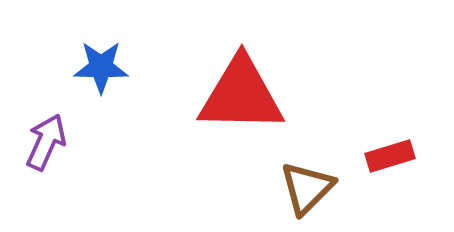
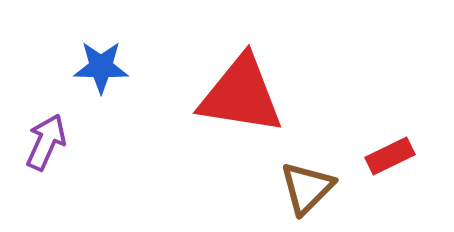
red triangle: rotated 8 degrees clockwise
red rectangle: rotated 9 degrees counterclockwise
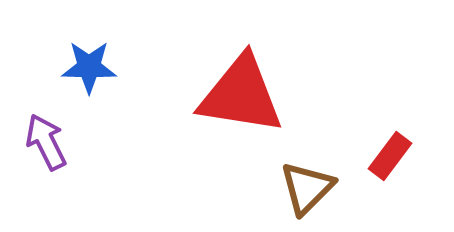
blue star: moved 12 px left
purple arrow: rotated 50 degrees counterclockwise
red rectangle: rotated 27 degrees counterclockwise
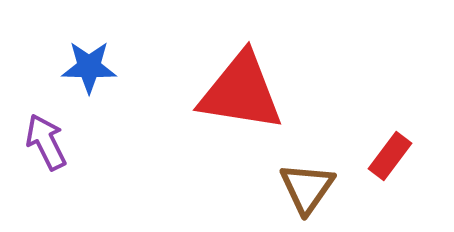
red triangle: moved 3 px up
brown triangle: rotated 10 degrees counterclockwise
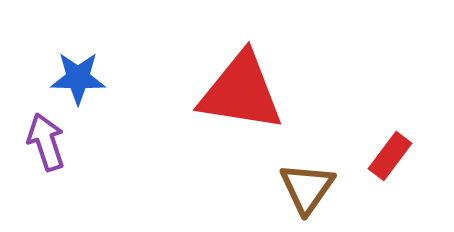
blue star: moved 11 px left, 11 px down
purple arrow: rotated 8 degrees clockwise
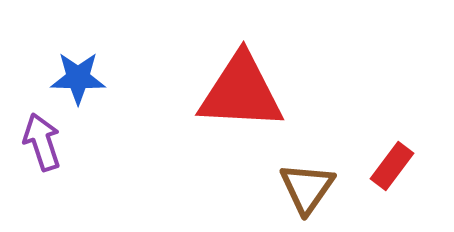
red triangle: rotated 6 degrees counterclockwise
purple arrow: moved 4 px left
red rectangle: moved 2 px right, 10 px down
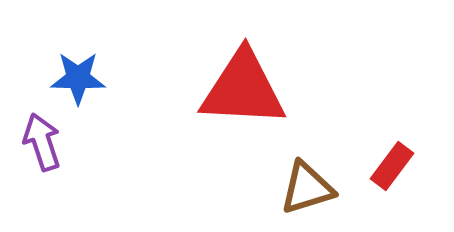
red triangle: moved 2 px right, 3 px up
brown triangle: rotated 38 degrees clockwise
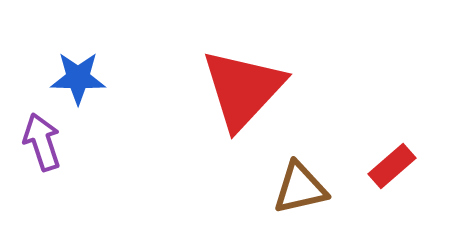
red triangle: rotated 50 degrees counterclockwise
red rectangle: rotated 12 degrees clockwise
brown triangle: moved 7 px left; rotated 4 degrees clockwise
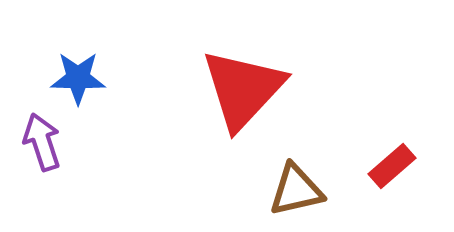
brown triangle: moved 4 px left, 2 px down
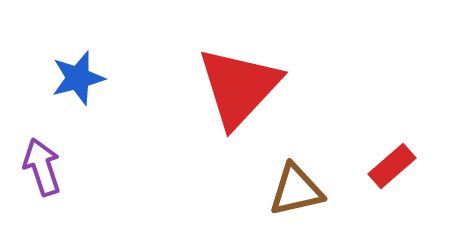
blue star: rotated 16 degrees counterclockwise
red triangle: moved 4 px left, 2 px up
purple arrow: moved 25 px down
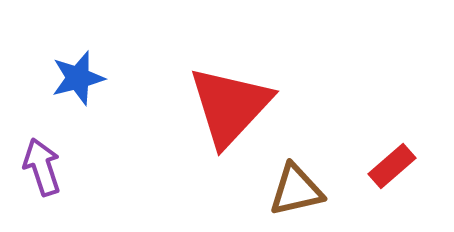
red triangle: moved 9 px left, 19 px down
